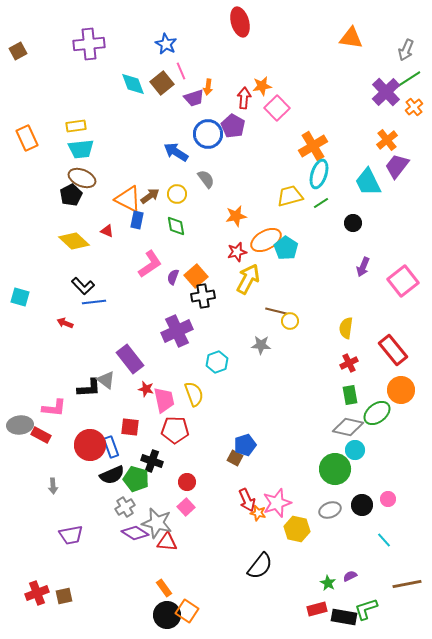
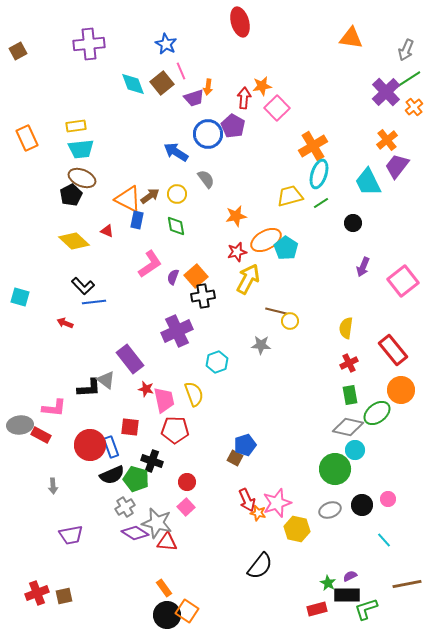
black rectangle at (344, 617): moved 3 px right, 22 px up; rotated 10 degrees counterclockwise
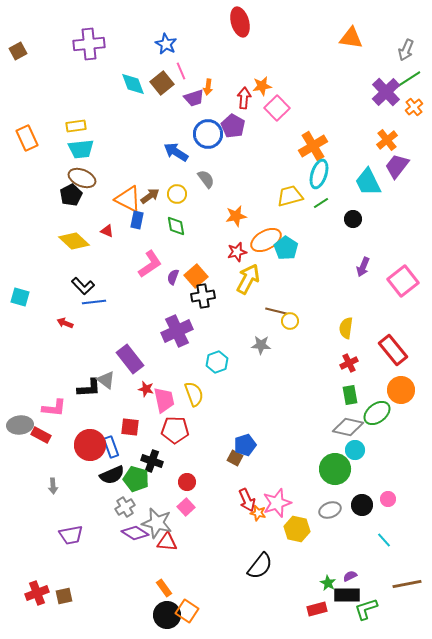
black circle at (353, 223): moved 4 px up
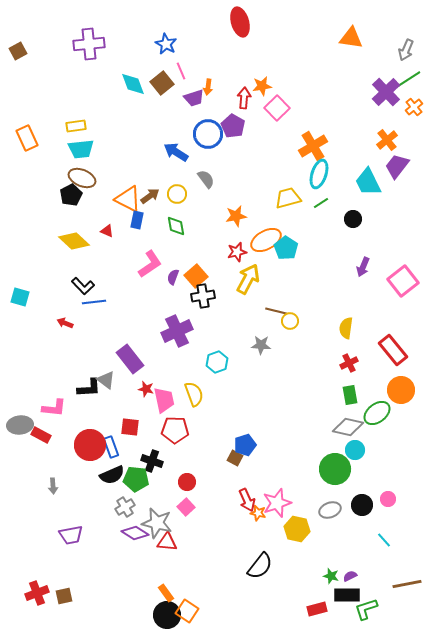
yellow trapezoid at (290, 196): moved 2 px left, 2 px down
green pentagon at (136, 479): rotated 10 degrees counterclockwise
green star at (328, 583): moved 3 px right, 7 px up; rotated 14 degrees counterclockwise
orange rectangle at (164, 588): moved 2 px right, 5 px down
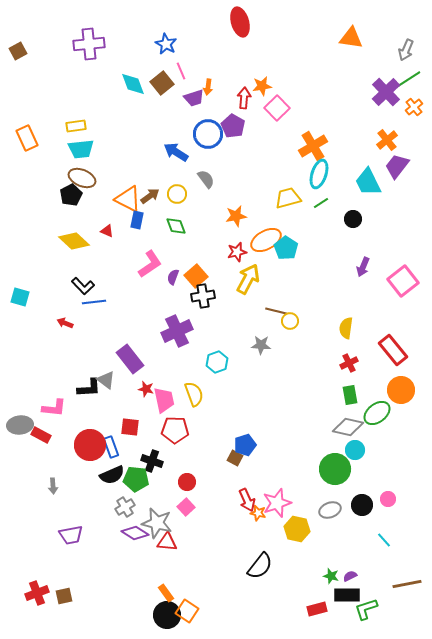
green diamond at (176, 226): rotated 10 degrees counterclockwise
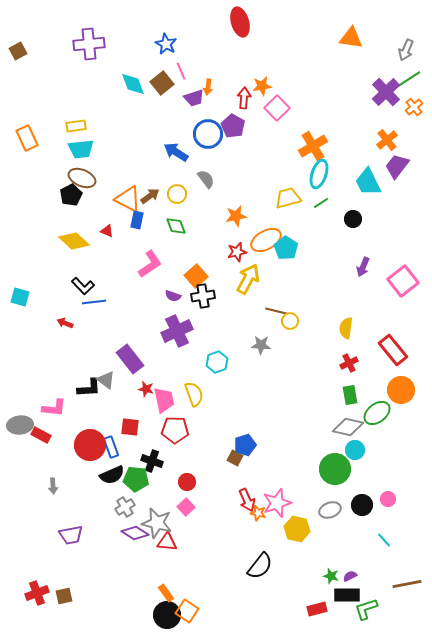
purple semicircle at (173, 277): moved 19 px down; rotated 91 degrees counterclockwise
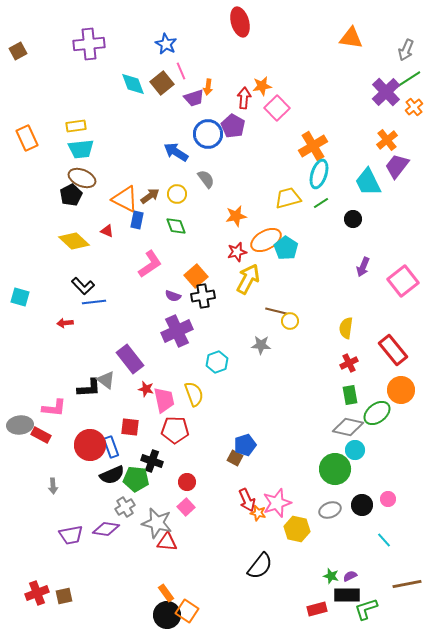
orange triangle at (128, 199): moved 3 px left
red arrow at (65, 323): rotated 28 degrees counterclockwise
purple diamond at (135, 533): moved 29 px left, 4 px up; rotated 24 degrees counterclockwise
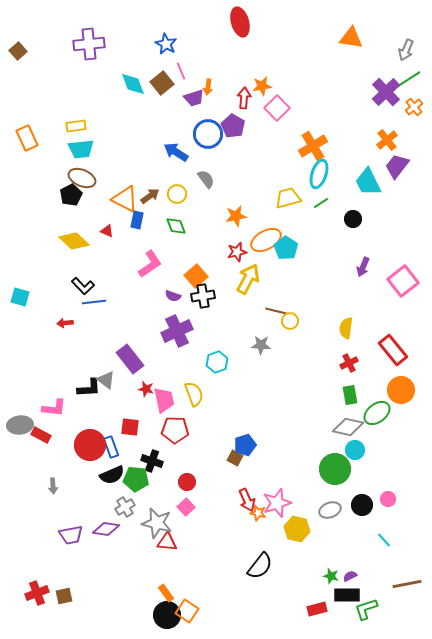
brown square at (18, 51): rotated 12 degrees counterclockwise
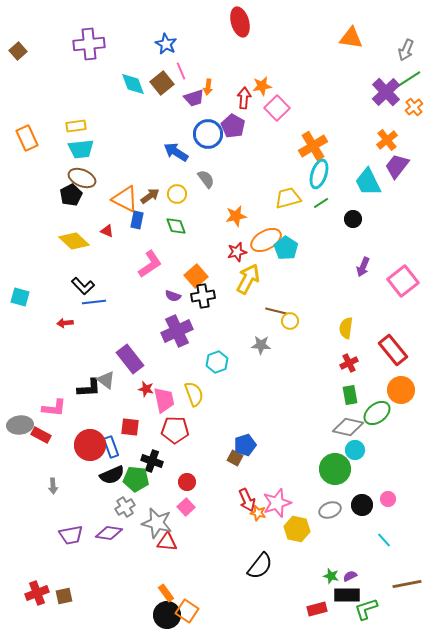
purple diamond at (106, 529): moved 3 px right, 4 px down
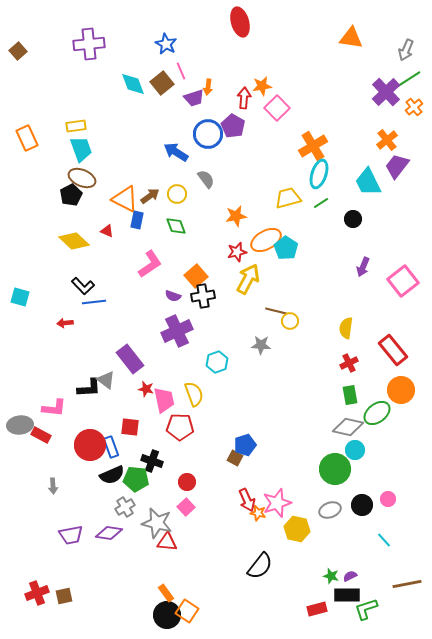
cyan trapezoid at (81, 149): rotated 104 degrees counterclockwise
red pentagon at (175, 430): moved 5 px right, 3 px up
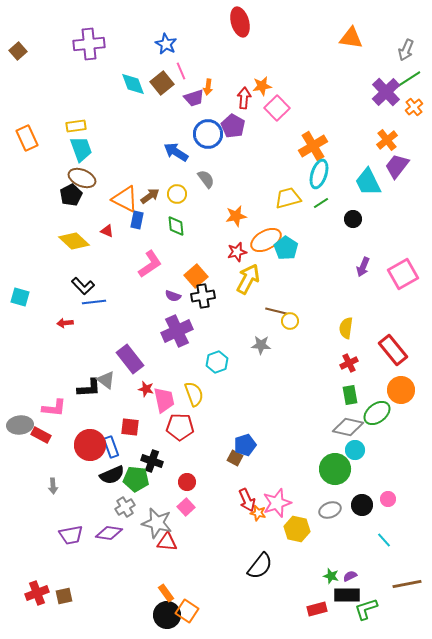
green diamond at (176, 226): rotated 15 degrees clockwise
pink square at (403, 281): moved 7 px up; rotated 8 degrees clockwise
